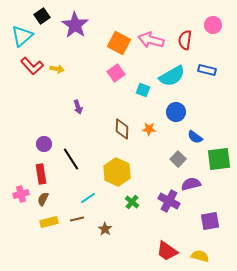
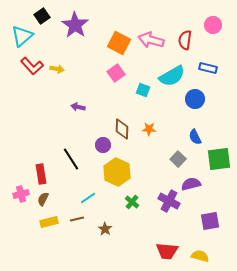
blue rectangle: moved 1 px right, 2 px up
purple arrow: rotated 120 degrees clockwise
blue circle: moved 19 px right, 13 px up
blue semicircle: rotated 28 degrees clockwise
purple circle: moved 59 px right, 1 px down
red trapezoid: rotated 30 degrees counterclockwise
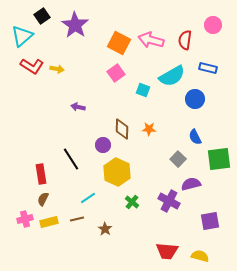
red L-shape: rotated 15 degrees counterclockwise
pink cross: moved 4 px right, 25 px down
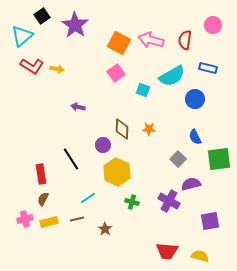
green cross: rotated 24 degrees counterclockwise
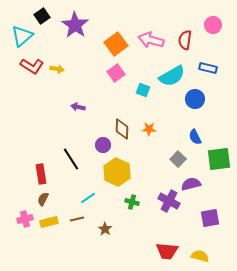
orange square: moved 3 px left, 1 px down; rotated 25 degrees clockwise
purple square: moved 3 px up
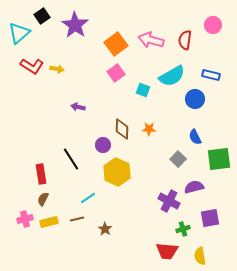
cyan triangle: moved 3 px left, 3 px up
blue rectangle: moved 3 px right, 7 px down
purple semicircle: moved 3 px right, 3 px down
green cross: moved 51 px right, 27 px down; rotated 32 degrees counterclockwise
yellow semicircle: rotated 114 degrees counterclockwise
